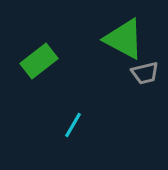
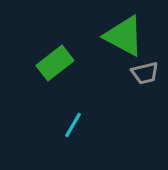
green triangle: moved 3 px up
green rectangle: moved 16 px right, 2 px down
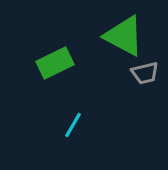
green rectangle: rotated 12 degrees clockwise
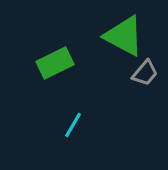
gray trapezoid: rotated 36 degrees counterclockwise
